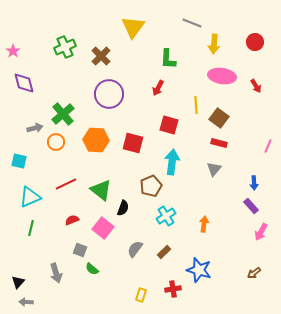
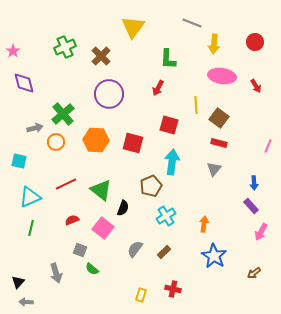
blue star at (199, 270): moved 15 px right, 14 px up; rotated 15 degrees clockwise
red cross at (173, 289): rotated 21 degrees clockwise
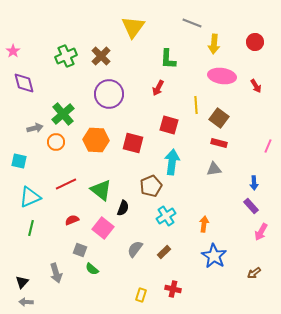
green cross at (65, 47): moved 1 px right, 9 px down
gray triangle at (214, 169): rotated 42 degrees clockwise
black triangle at (18, 282): moved 4 px right
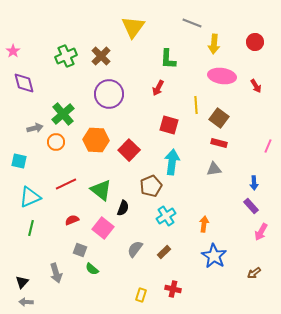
red square at (133, 143): moved 4 px left, 7 px down; rotated 30 degrees clockwise
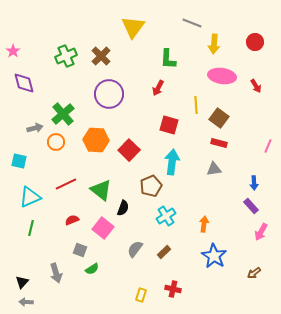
green semicircle at (92, 269): rotated 72 degrees counterclockwise
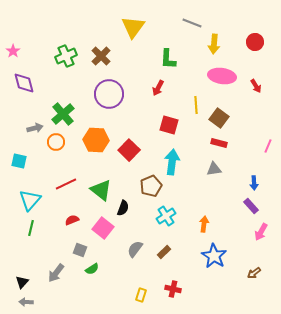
cyan triangle at (30, 197): moved 3 px down; rotated 25 degrees counterclockwise
gray arrow at (56, 273): rotated 54 degrees clockwise
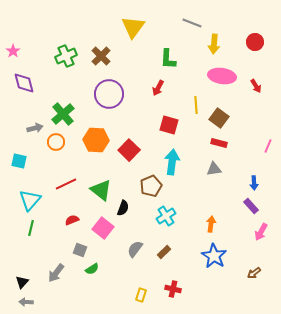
orange arrow at (204, 224): moved 7 px right
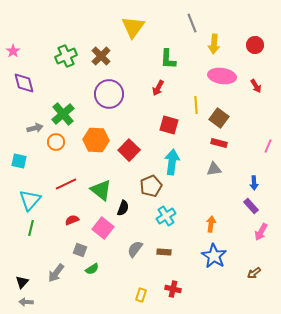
gray line at (192, 23): rotated 48 degrees clockwise
red circle at (255, 42): moved 3 px down
brown rectangle at (164, 252): rotated 48 degrees clockwise
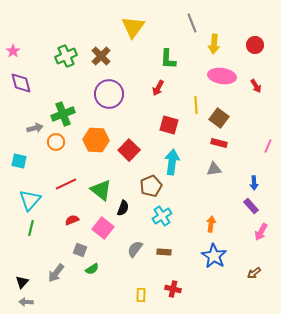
purple diamond at (24, 83): moved 3 px left
green cross at (63, 114): rotated 20 degrees clockwise
cyan cross at (166, 216): moved 4 px left
yellow rectangle at (141, 295): rotated 16 degrees counterclockwise
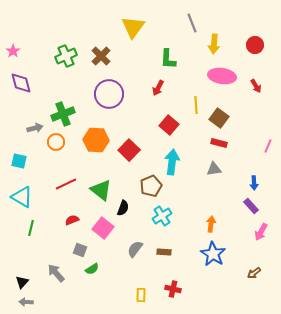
red square at (169, 125): rotated 24 degrees clockwise
cyan triangle at (30, 200): moved 8 px left, 3 px up; rotated 40 degrees counterclockwise
blue star at (214, 256): moved 1 px left, 2 px up
gray arrow at (56, 273): rotated 102 degrees clockwise
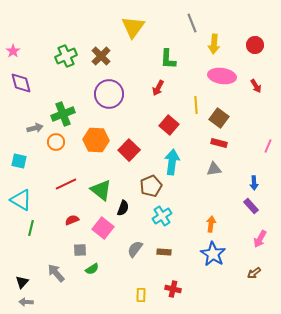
cyan triangle at (22, 197): moved 1 px left, 3 px down
pink arrow at (261, 232): moved 1 px left, 7 px down
gray square at (80, 250): rotated 24 degrees counterclockwise
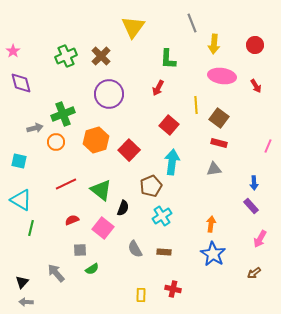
orange hexagon at (96, 140): rotated 20 degrees counterclockwise
gray semicircle at (135, 249): rotated 66 degrees counterclockwise
